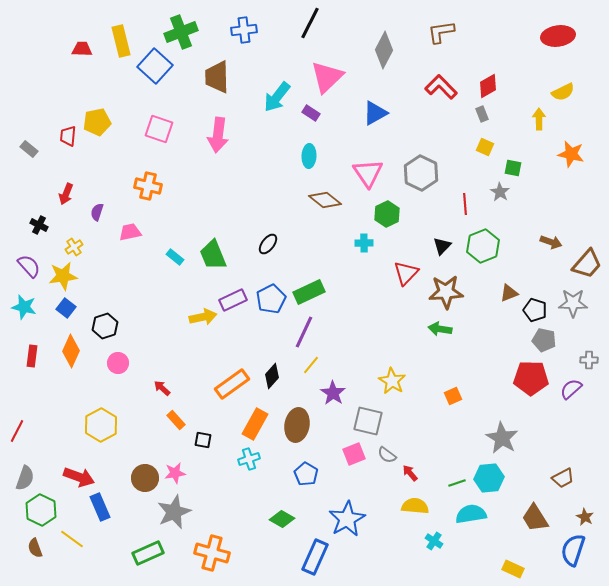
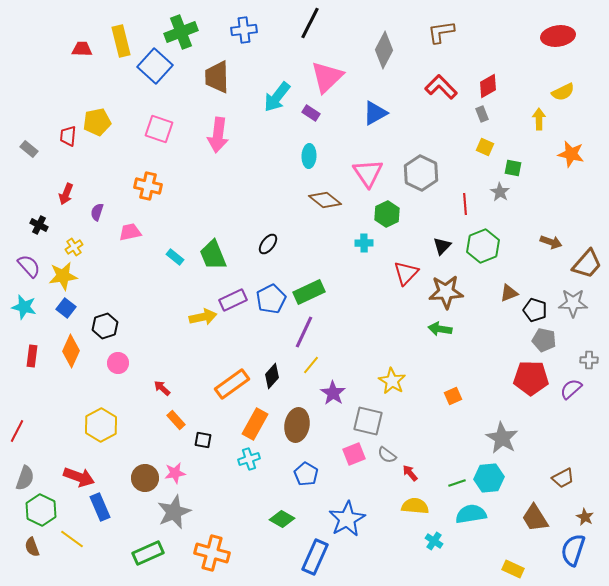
brown semicircle at (35, 548): moved 3 px left, 1 px up
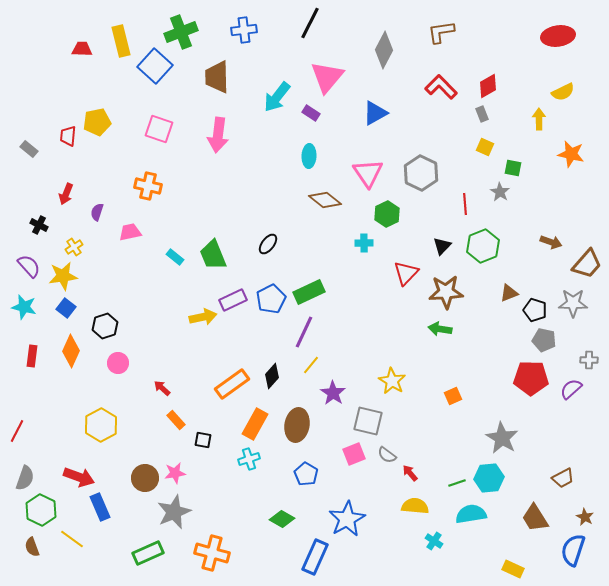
pink triangle at (327, 77): rotated 6 degrees counterclockwise
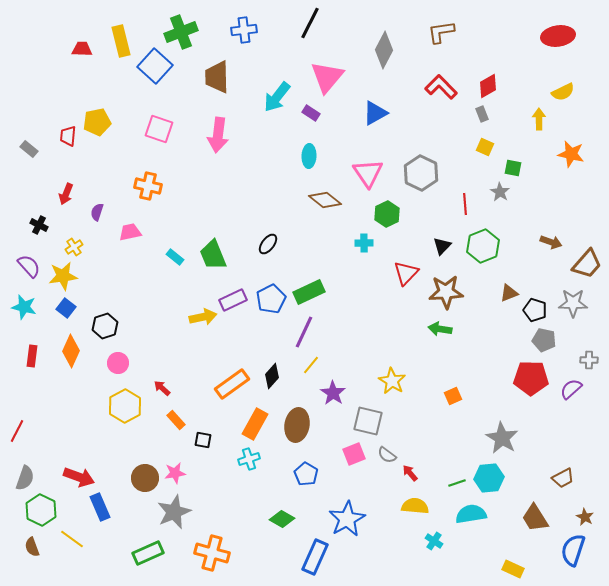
yellow hexagon at (101, 425): moved 24 px right, 19 px up
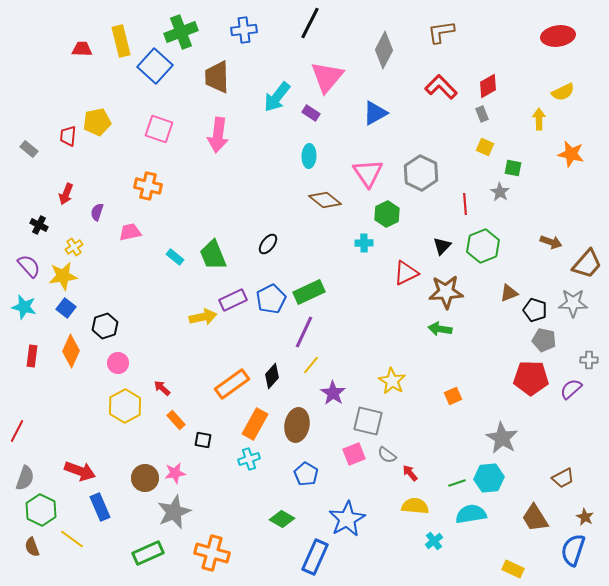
red triangle at (406, 273): rotated 20 degrees clockwise
red arrow at (79, 477): moved 1 px right, 6 px up
cyan cross at (434, 541): rotated 18 degrees clockwise
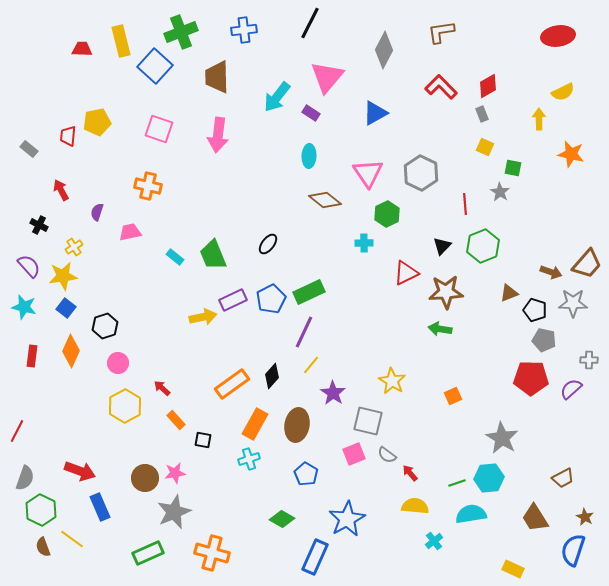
red arrow at (66, 194): moved 5 px left, 4 px up; rotated 130 degrees clockwise
brown arrow at (551, 242): moved 30 px down
brown semicircle at (32, 547): moved 11 px right
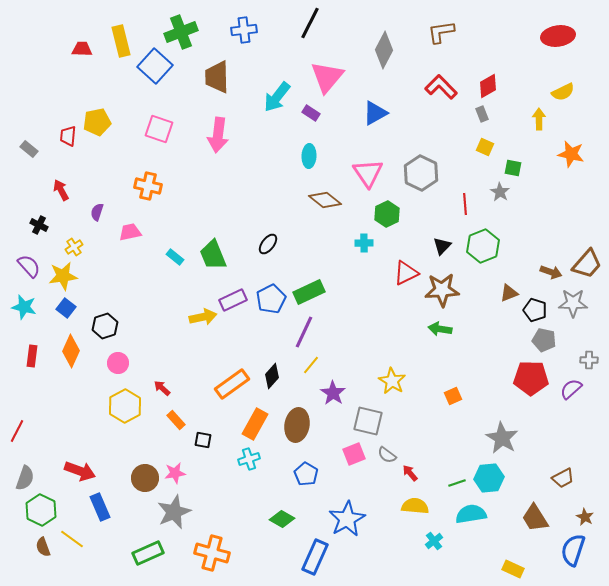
brown star at (446, 292): moved 4 px left, 2 px up
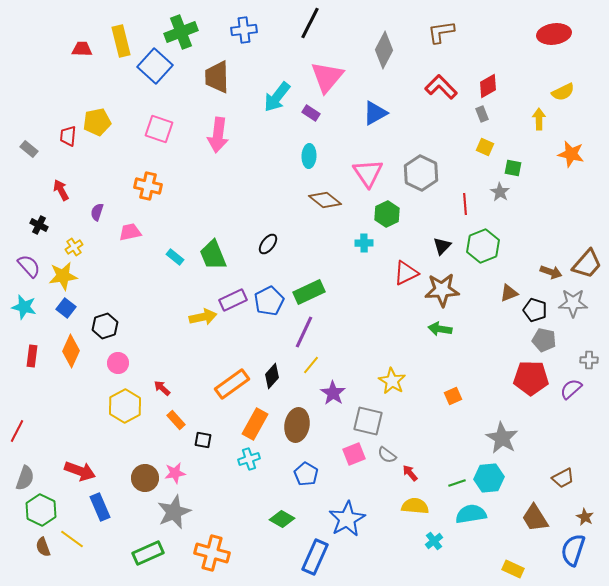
red ellipse at (558, 36): moved 4 px left, 2 px up
blue pentagon at (271, 299): moved 2 px left, 2 px down
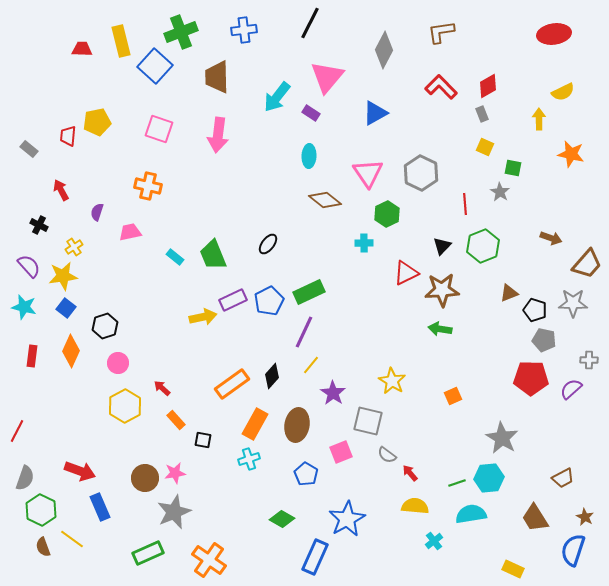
brown arrow at (551, 272): moved 34 px up
pink square at (354, 454): moved 13 px left, 2 px up
orange cross at (212, 553): moved 3 px left, 7 px down; rotated 20 degrees clockwise
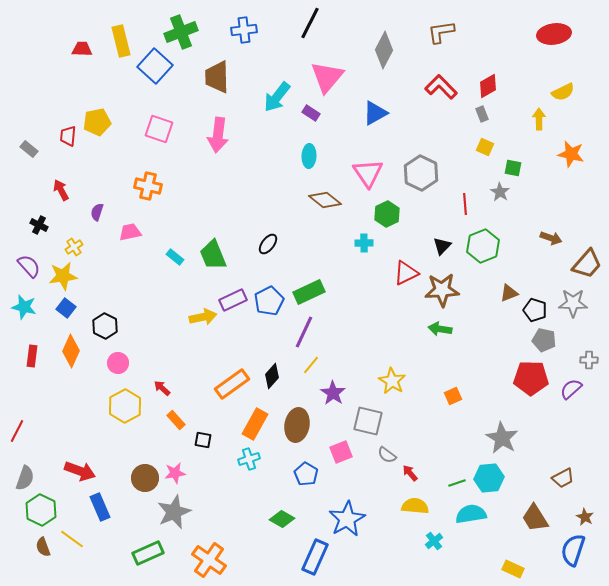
black hexagon at (105, 326): rotated 15 degrees counterclockwise
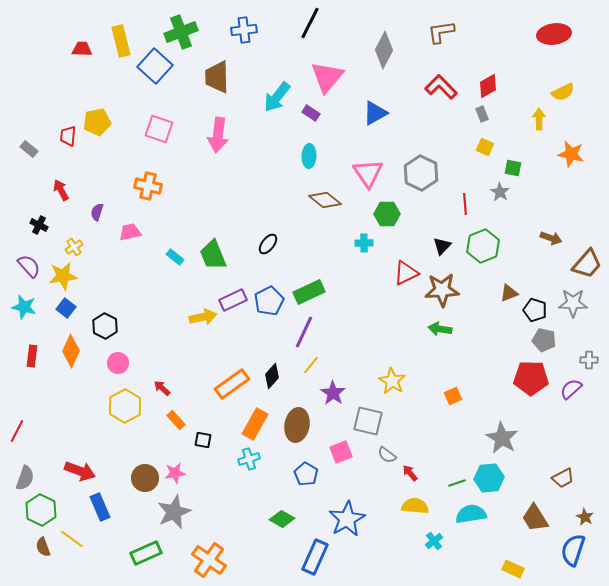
green hexagon at (387, 214): rotated 25 degrees clockwise
green rectangle at (148, 553): moved 2 px left
